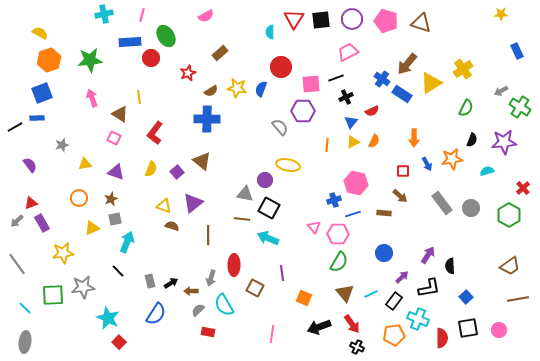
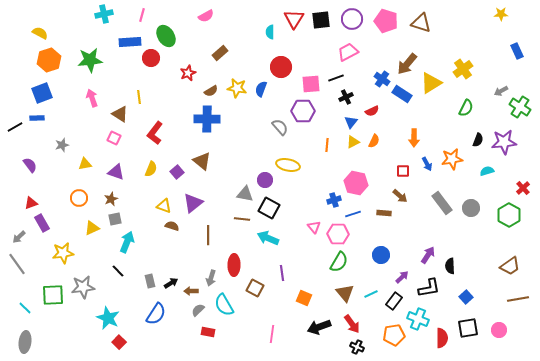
black semicircle at (472, 140): moved 6 px right
gray arrow at (17, 221): moved 2 px right, 16 px down
blue circle at (384, 253): moved 3 px left, 2 px down
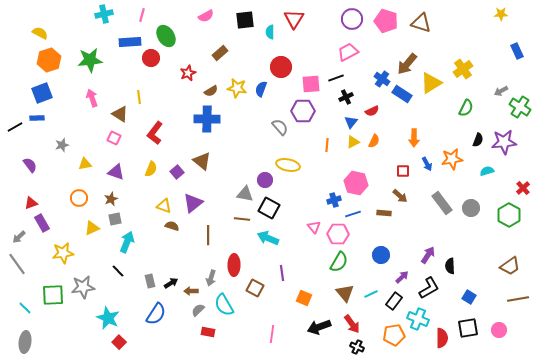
black square at (321, 20): moved 76 px left
black L-shape at (429, 288): rotated 20 degrees counterclockwise
blue square at (466, 297): moved 3 px right; rotated 16 degrees counterclockwise
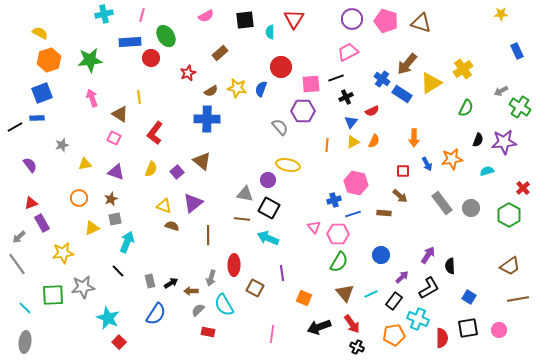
purple circle at (265, 180): moved 3 px right
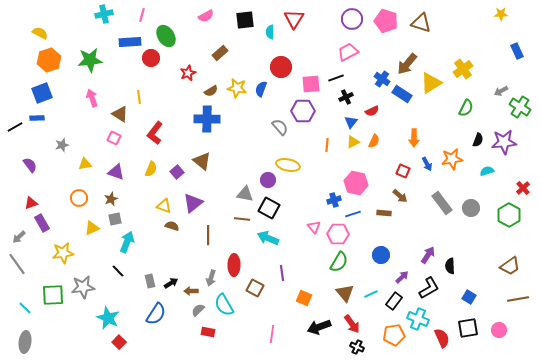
red square at (403, 171): rotated 24 degrees clockwise
red semicircle at (442, 338): rotated 24 degrees counterclockwise
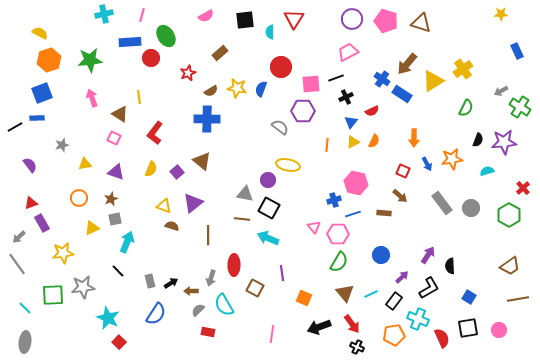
yellow triangle at (431, 83): moved 2 px right, 2 px up
gray semicircle at (280, 127): rotated 12 degrees counterclockwise
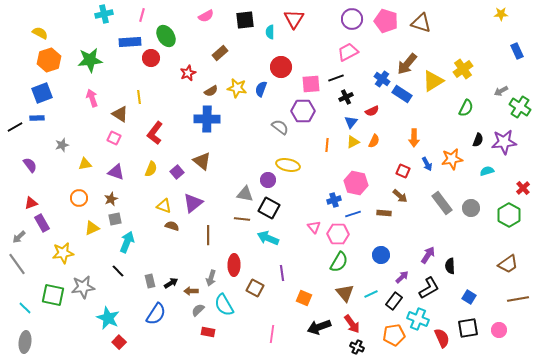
brown trapezoid at (510, 266): moved 2 px left, 2 px up
green square at (53, 295): rotated 15 degrees clockwise
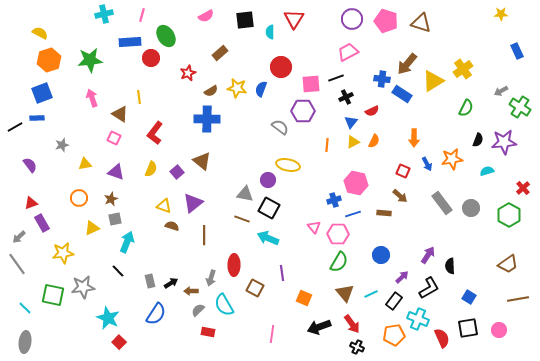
blue cross at (382, 79): rotated 28 degrees counterclockwise
brown line at (242, 219): rotated 14 degrees clockwise
brown line at (208, 235): moved 4 px left
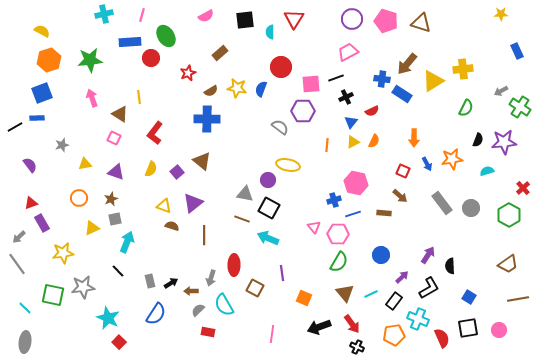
yellow semicircle at (40, 33): moved 2 px right, 2 px up
yellow cross at (463, 69): rotated 30 degrees clockwise
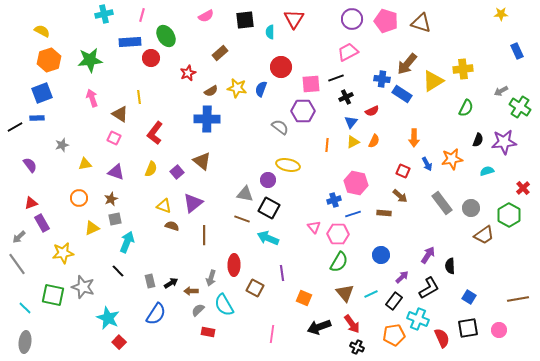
brown trapezoid at (508, 264): moved 24 px left, 29 px up
gray star at (83, 287): rotated 25 degrees clockwise
